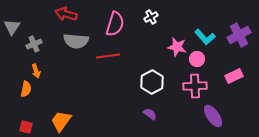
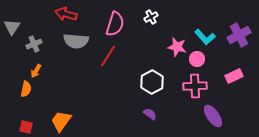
red line: rotated 50 degrees counterclockwise
orange arrow: rotated 48 degrees clockwise
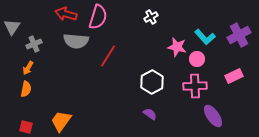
pink semicircle: moved 17 px left, 7 px up
orange arrow: moved 8 px left, 3 px up
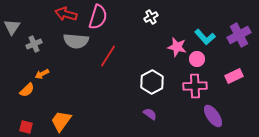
orange arrow: moved 14 px right, 6 px down; rotated 32 degrees clockwise
orange semicircle: moved 1 px right, 1 px down; rotated 35 degrees clockwise
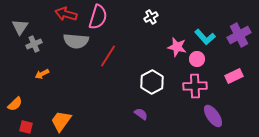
gray triangle: moved 8 px right
orange semicircle: moved 12 px left, 14 px down
purple semicircle: moved 9 px left
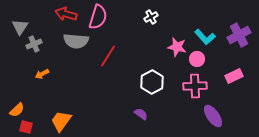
orange semicircle: moved 2 px right, 6 px down
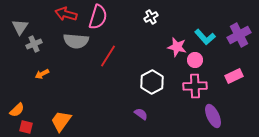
pink circle: moved 2 px left, 1 px down
purple ellipse: rotated 10 degrees clockwise
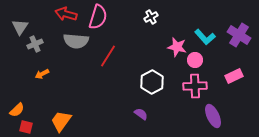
purple cross: rotated 30 degrees counterclockwise
gray cross: moved 1 px right
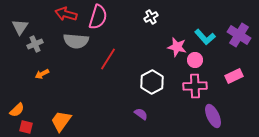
red line: moved 3 px down
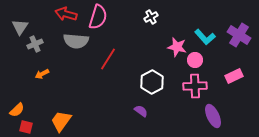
purple semicircle: moved 3 px up
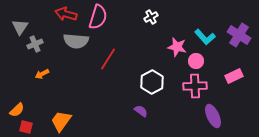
pink circle: moved 1 px right, 1 px down
